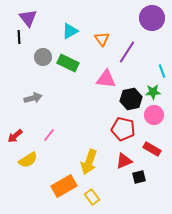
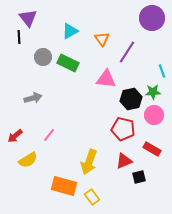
orange rectangle: rotated 45 degrees clockwise
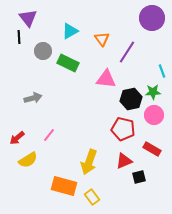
gray circle: moved 6 px up
red arrow: moved 2 px right, 2 px down
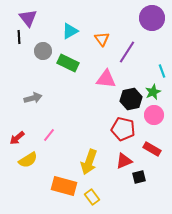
green star: rotated 21 degrees counterclockwise
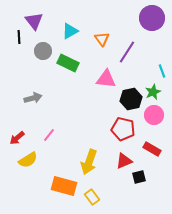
purple triangle: moved 6 px right, 3 px down
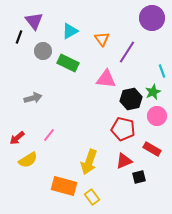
black line: rotated 24 degrees clockwise
pink circle: moved 3 px right, 1 px down
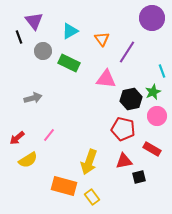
black line: rotated 40 degrees counterclockwise
green rectangle: moved 1 px right
red triangle: rotated 12 degrees clockwise
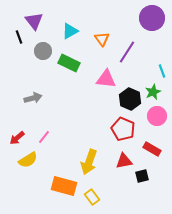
black hexagon: moved 1 px left; rotated 25 degrees counterclockwise
red pentagon: rotated 10 degrees clockwise
pink line: moved 5 px left, 2 px down
black square: moved 3 px right, 1 px up
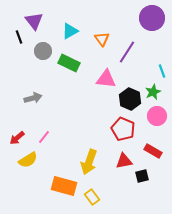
red rectangle: moved 1 px right, 2 px down
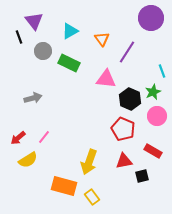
purple circle: moved 1 px left
red arrow: moved 1 px right
